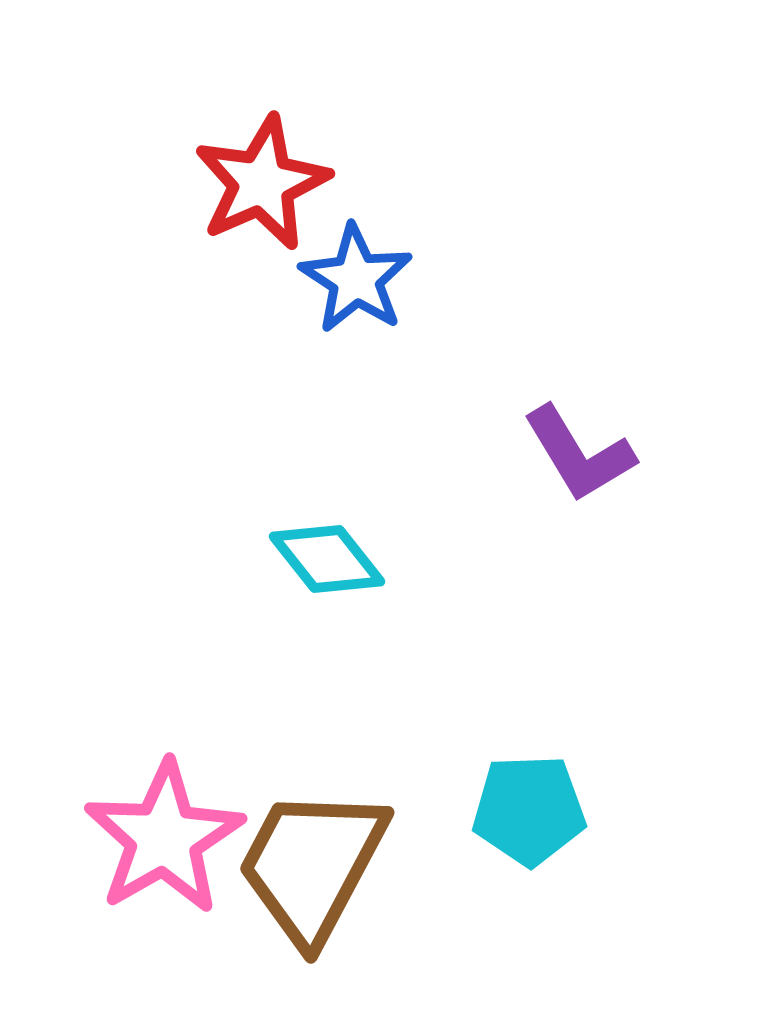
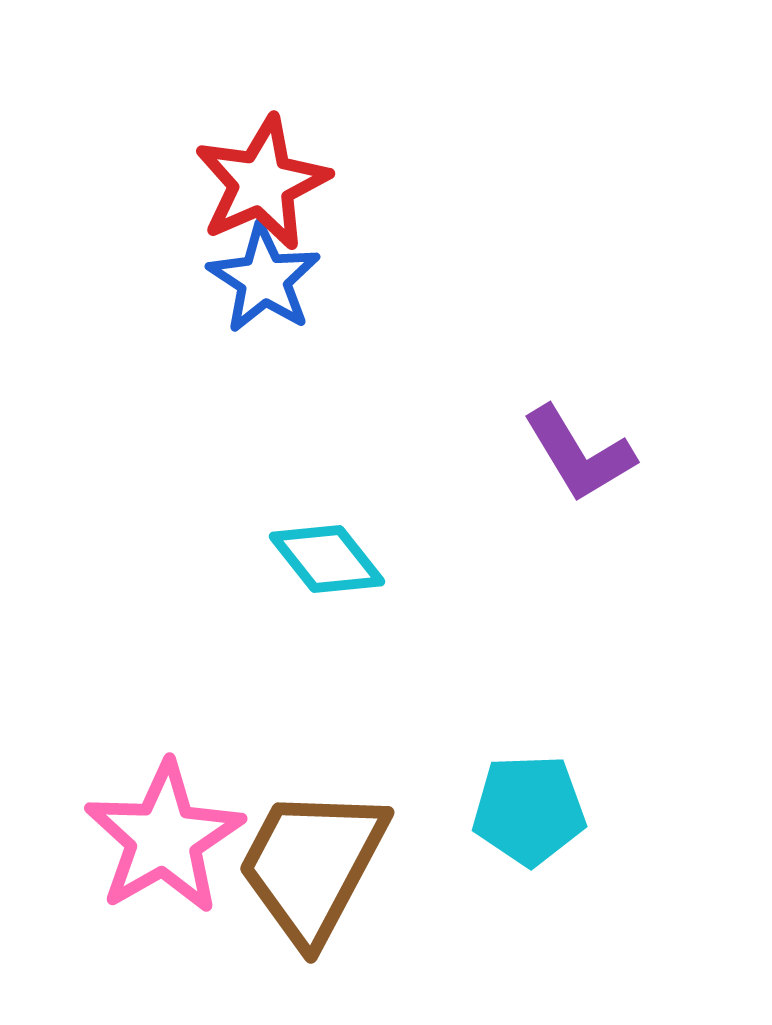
blue star: moved 92 px left
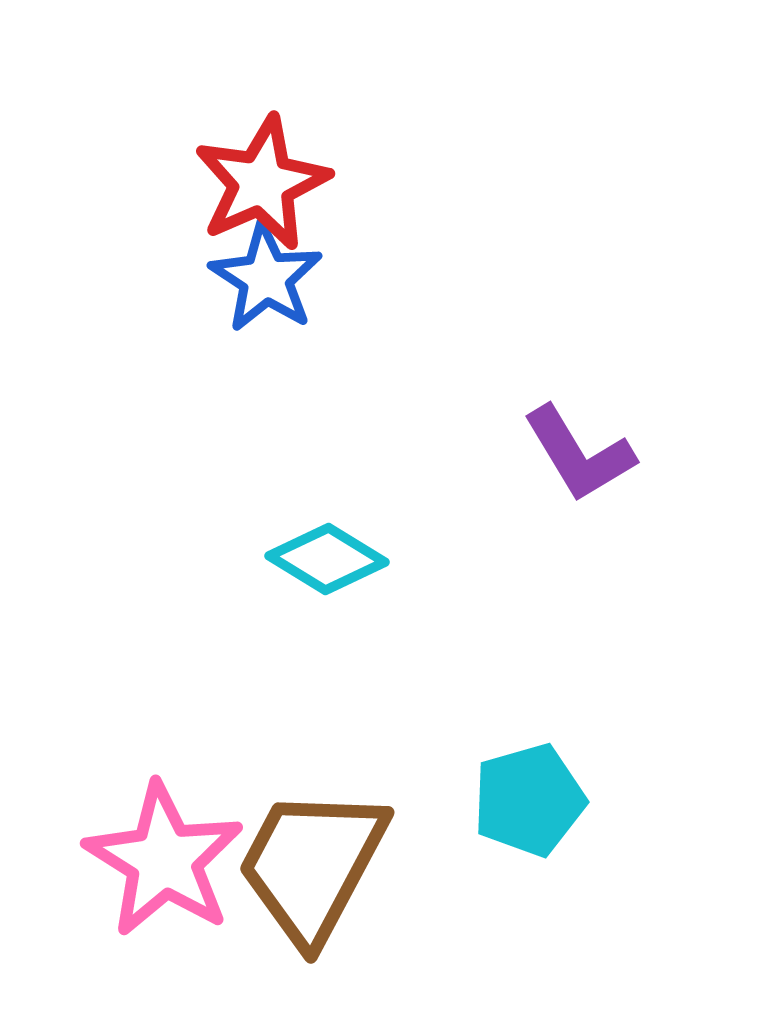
blue star: moved 2 px right, 1 px up
cyan diamond: rotated 20 degrees counterclockwise
cyan pentagon: moved 10 px up; rotated 14 degrees counterclockwise
pink star: moved 22 px down; rotated 10 degrees counterclockwise
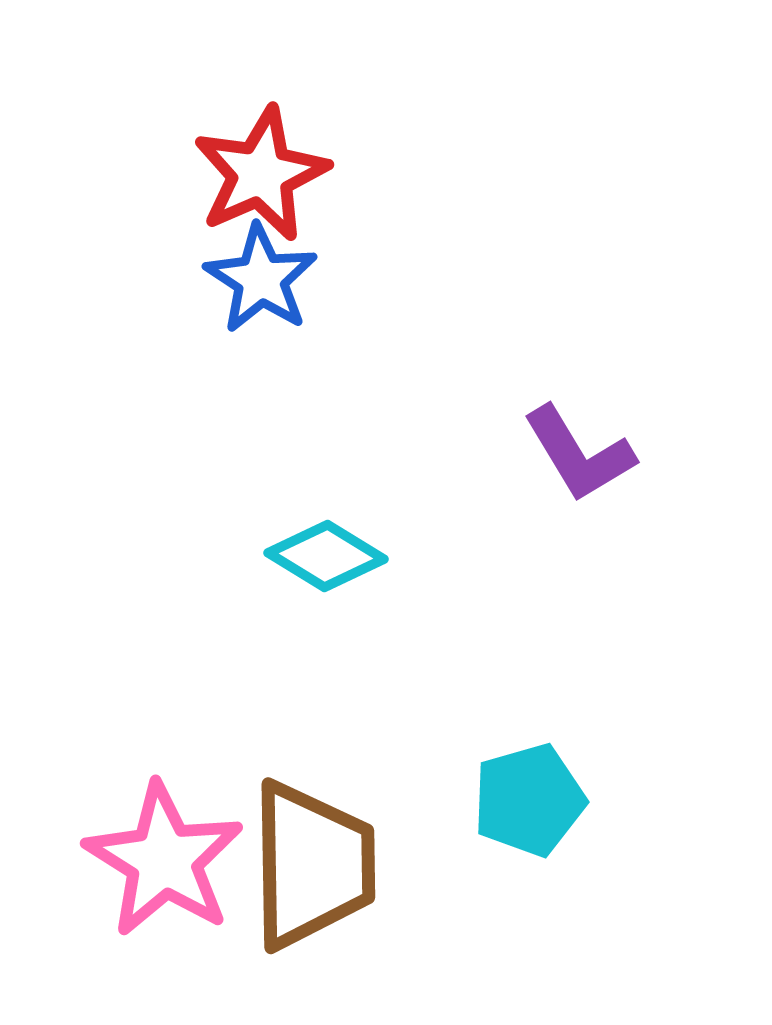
red star: moved 1 px left, 9 px up
blue star: moved 5 px left, 1 px down
cyan diamond: moved 1 px left, 3 px up
brown trapezoid: rotated 151 degrees clockwise
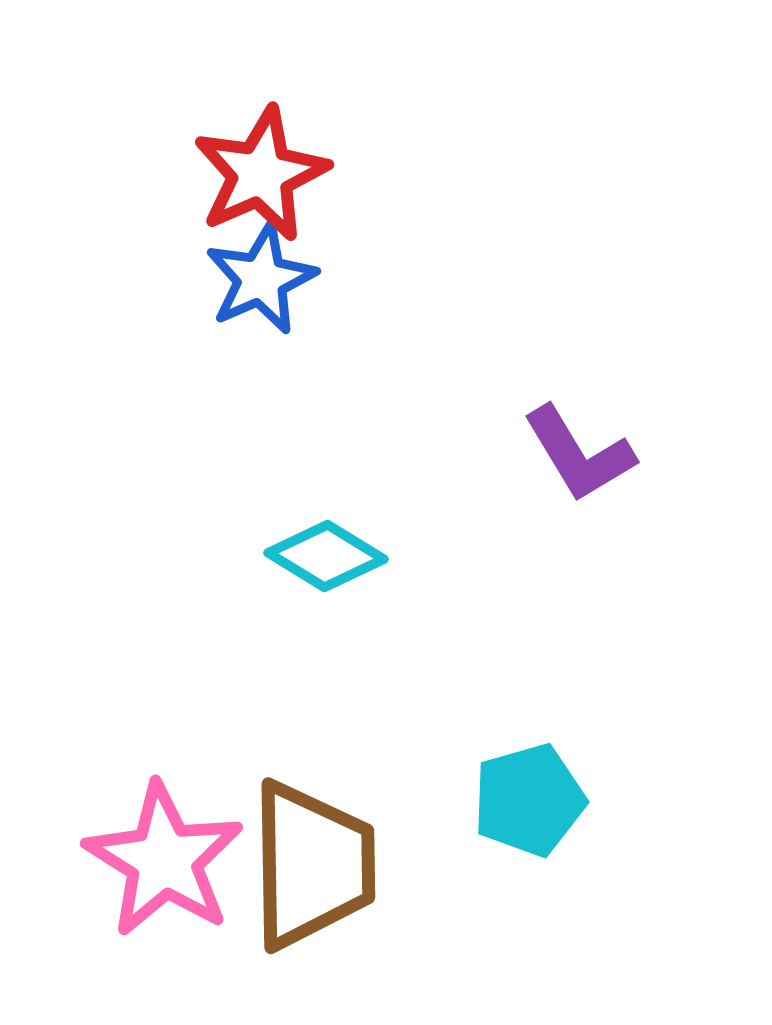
blue star: rotated 15 degrees clockwise
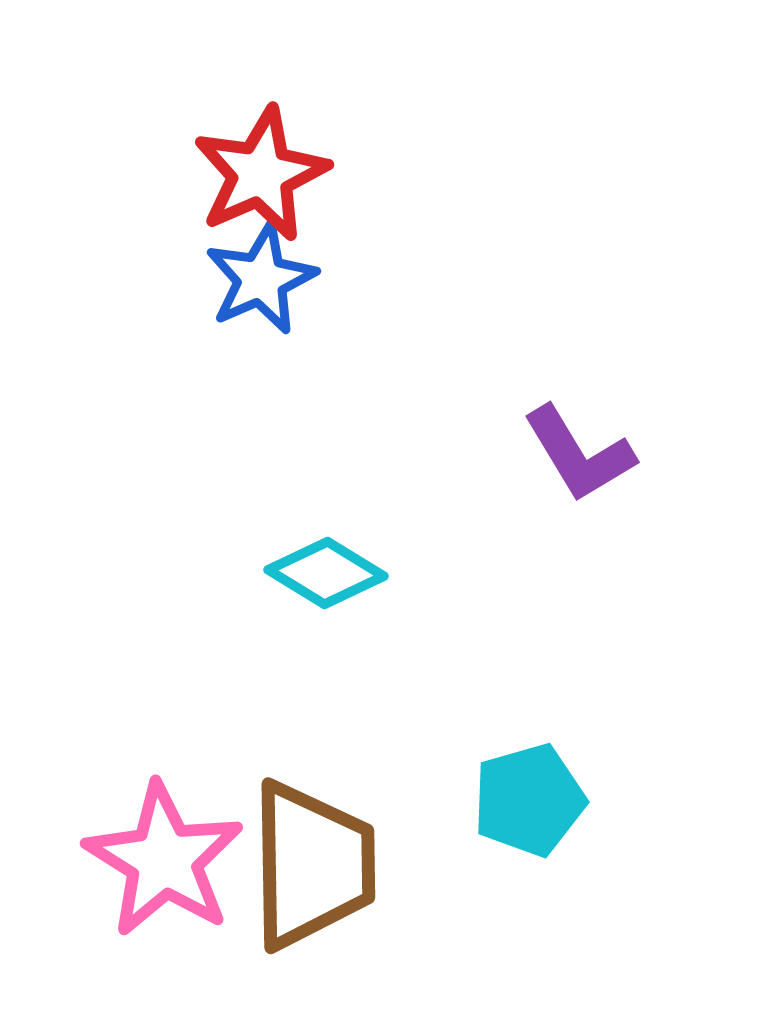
cyan diamond: moved 17 px down
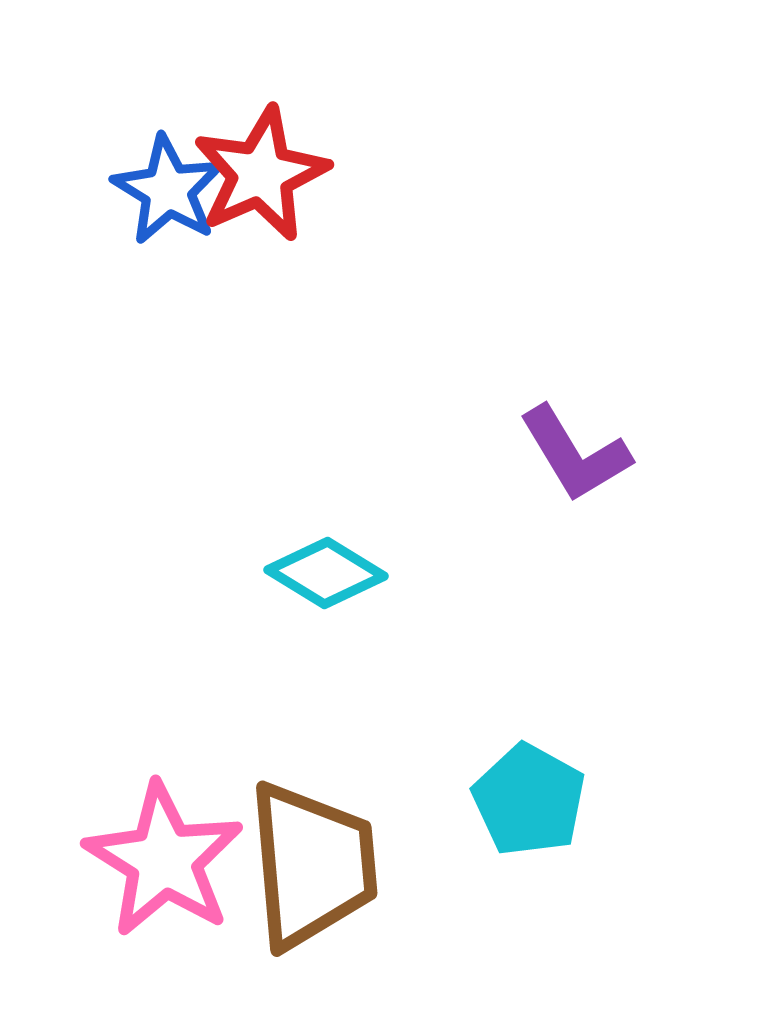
blue star: moved 93 px left, 89 px up; rotated 17 degrees counterclockwise
purple L-shape: moved 4 px left
cyan pentagon: rotated 27 degrees counterclockwise
brown trapezoid: rotated 4 degrees counterclockwise
